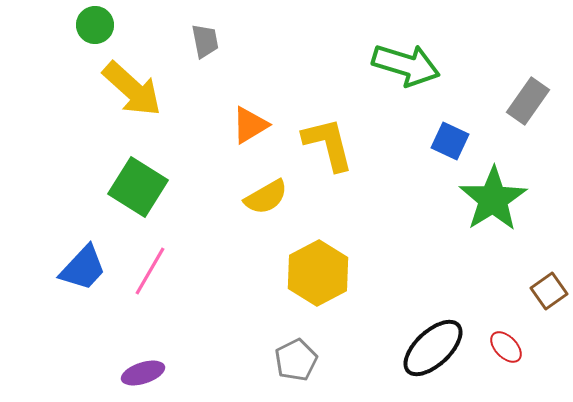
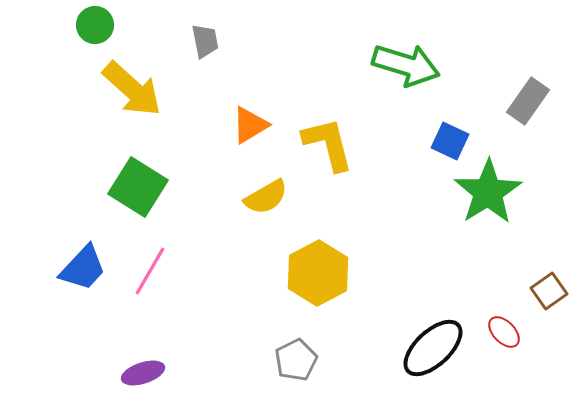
green star: moved 5 px left, 7 px up
red ellipse: moved 2 px left, 15 px up
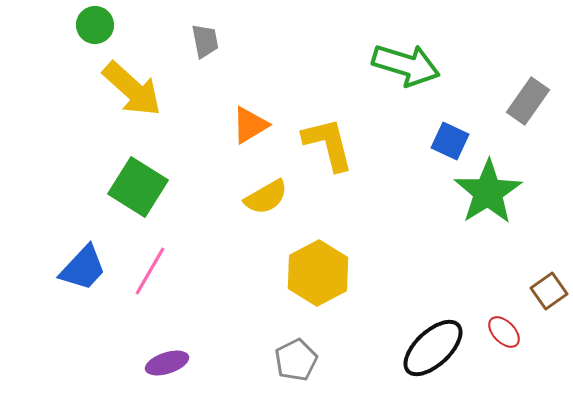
purple ellipse: moved 24 px right, 10 px up
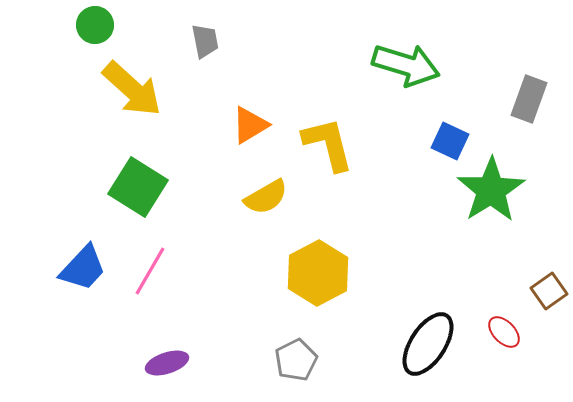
gray rectangle: moved 1 px right, 2 px up; rotated 15 degrees counterclockwise
green star: moved 3 px right, 2 px up
black ellipse: moved 5 px left, 4 px up; rotated 14 degrees counterclockwise
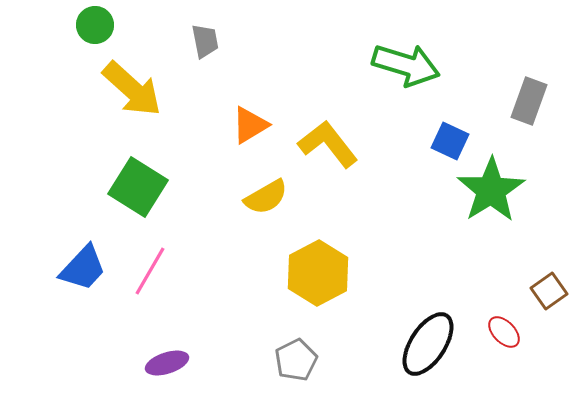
gray rectangle: moved 2 px down
yellow L-shape: rotated 24 degrees counterclockwise
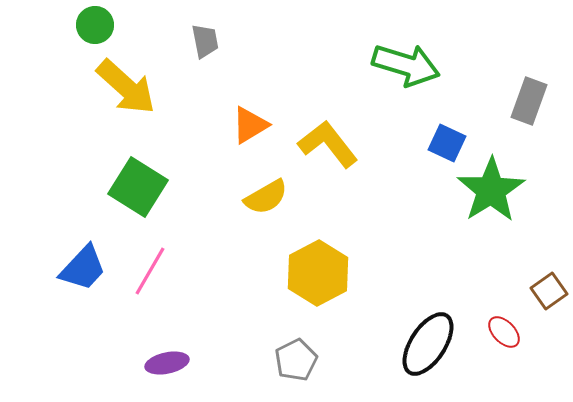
yellow arrow: moved 6 px left, 2 px up
blue square: moved 3 px left, 2 px down
purple ellipse: rotated 6 degrees clockwise
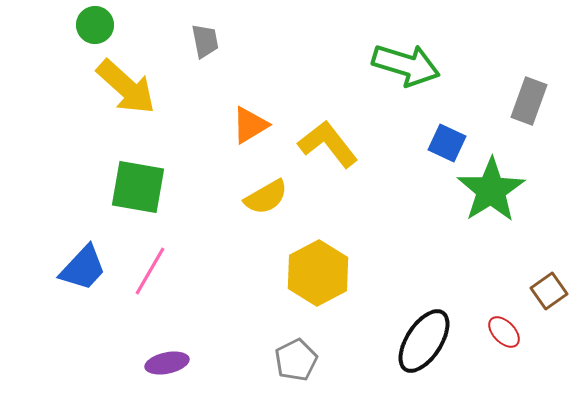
green square: rotated 22 degrees counterclockwise
black ellipse: moved 4 px left, 3 px up
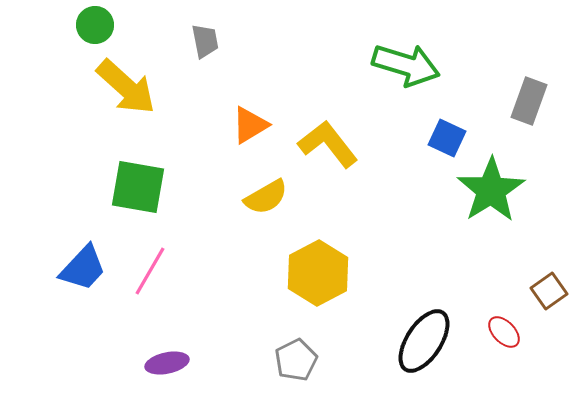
blue square: moved 5 px up
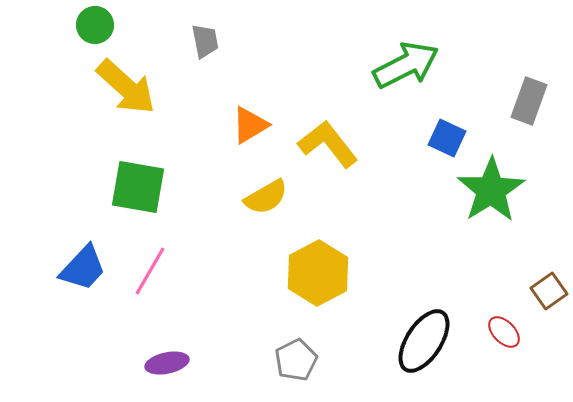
green arrow: rotated 44 degrees counterclockwise
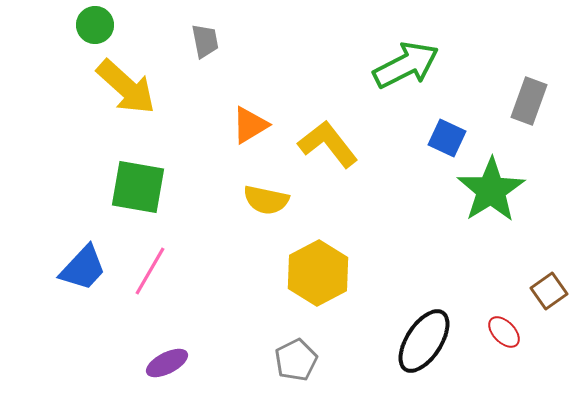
yellow semicircle: moved 3 px down; rotated 42 degrees clockwise
purple ellipse: rotated 15 degrees counterclockwise
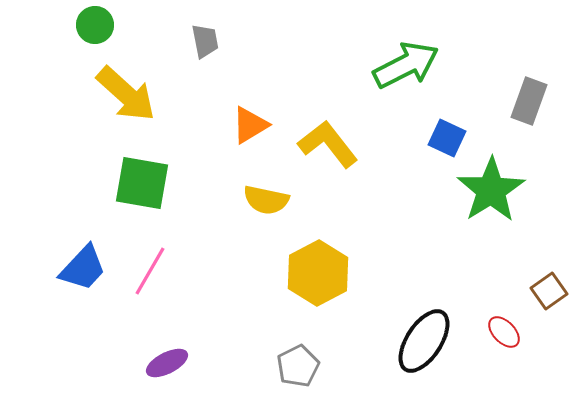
yellow arrow: moved 7 px down
green square: moved 4 px right, 4 px up
gray pentagon: moved 2 px right, 6 px down
